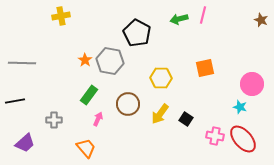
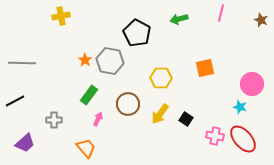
pink line: moved 18 px right, 2 px up
black line: rotated 18 degrees counterclockwise
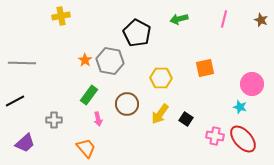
pink line: moved 3 px right, 6 px down
brown circle: moved 1 px left
pink arrow: rotated 144 degrees clockwise
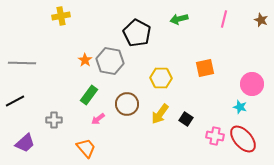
pink arrow: rotated 64 degrees clockwise
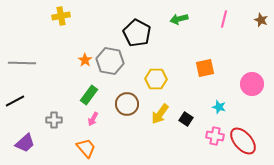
yellow hexagon: moved 5 px left, 1 px down
cyan star: moved 21 px left
pink arrow: moved 5 px left; rotated 24 degrees counterclockwise
red ellipse: moved 2 px down
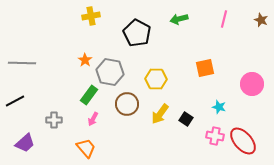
yellow cross: moved 30 px right
gray hexagon: moved 11 px down
